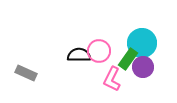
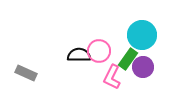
cyan circle: moved 8 px up
pink L-shape: moved 2 px up
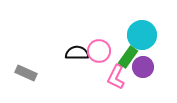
black semicircle: moved 2 px left, 2 px up
green rectangle: moved 2 px up
pink L-shape: moved 4 px right
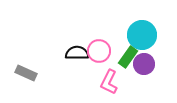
purple circle: moved 1 px right, 3 px up
pink L-shape: moved 7 px left, 5 px down
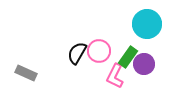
cyan circle: moved 5 px right, 11 px up
black semicircle: rotated 60 degrees counterclockwise
pink L-shape: moved 6 px right, 6 px up
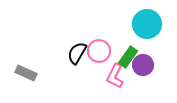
purple circle: moved 1 px left, 1 px down
